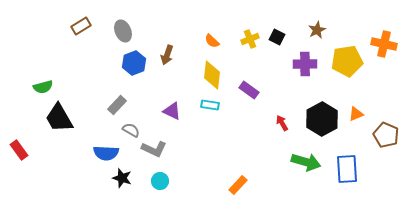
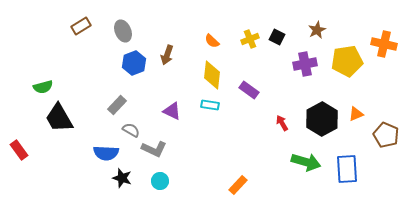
purple cross: rotated 10 degrees counterclockwise
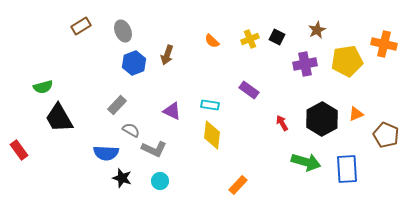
yellow diamond: moved 60 px down
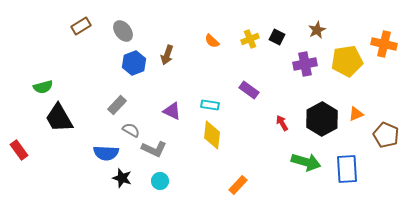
gray ellipse: rotated 15 degrees counterclockwise
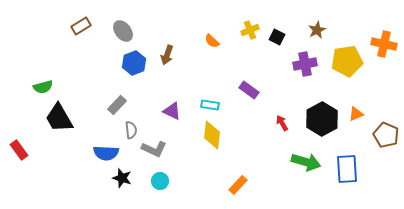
yellow cross: moved 9 px up
gray semicircle: rotated 54 degrees clockwise
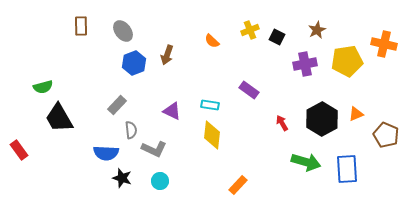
brown rectangle: rotated 60 degrees counterclockwise
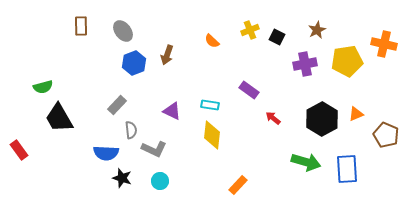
red arrow: moved 9 px left, 5 px up; rotated 21 degrees counterclockwise
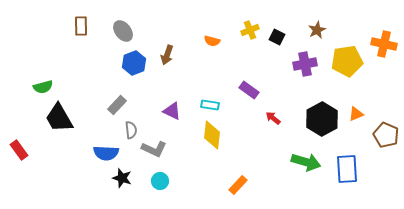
orange semicircle: rotated 28 degrees counterclockwise
